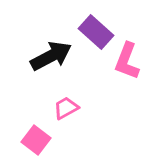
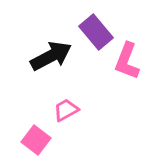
purple rectangle: rotated 8 degrees clockwise
pink trapezoid: moved 2 px down
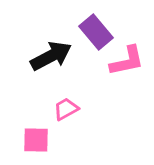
pink L-shape: rotated 123 degrees counterclockwise
pink trapezoid: moved 1 px up
pink square: rotated 36 degrees counterclockwise
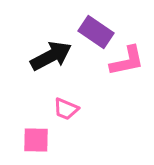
purple rectangle: rotated 16 degrees counterclockwise
pink trapezoid: rotated 128 degrees counterclockwise
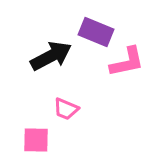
purple rectangle: rotated 12 degrees counterclockwise
pink L-shape: moved 1 px down
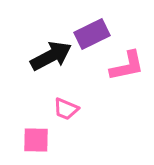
purple rectangle: moved 4 px left, 2 px down; rotated 48 degrees counterclockwise
pink L-shape: moved 4 px down
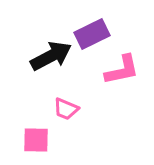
pink L-shape: moved 5 px left, 4 px down
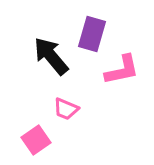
purple rectangle: rotated 48 degrees counterclockwise
black arrow: rotated 102 degrees counterclockwise
pink square: rotated 36 degrees counterclockwise
